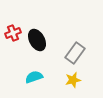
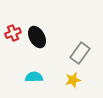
black ellipse: moved 3 px up
gray rectangle: moved 5 px right
cyan semicircle: rotated 18 degrees clockwise
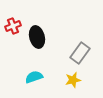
red cross: moved 7 px up
black ellipse: rotated 15 degrees clockwise
cyan semicircle: rotated 18 degrees counterclockwise
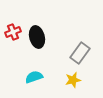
red cross: moved 6 px down
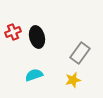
cyan semicircle: moved 2 px up
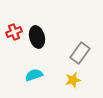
red cross: moved 1 px right
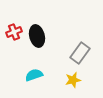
black ellipse: moved 1 px up
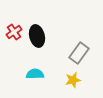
red cross: rotated 14 degrees counterclockwise
gray rectangle: moved 1 px left
cyan semicircle: moved 1 px right, 1 px up; rotated 18 degrees clockwise
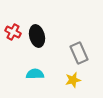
red cross: moved 1 px left; rotated 28 degrees counterclockwise
gray rectangle: rotated 60 degrees counterclockwise
